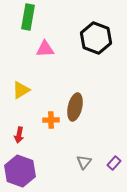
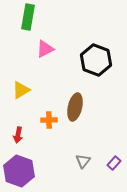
black hexagon: moved 22 px down
pink triangle: rotated 24 degrees counterclockwise
orange cross: moved 2 px left
red arrow: moved 1 px left
gray triangle: moved 1 px left, 1 px up
purple hexagon: moved 1 px left
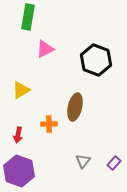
orange cross: moved 4 px down
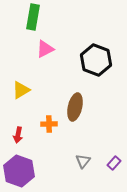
green rectangle: moved 5 px right
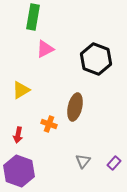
black hexagon: moved 1 px up
orange cross: rotated 21 degrees clockwise
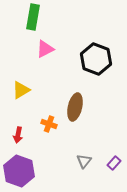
gray triangle: moved 1 px right
